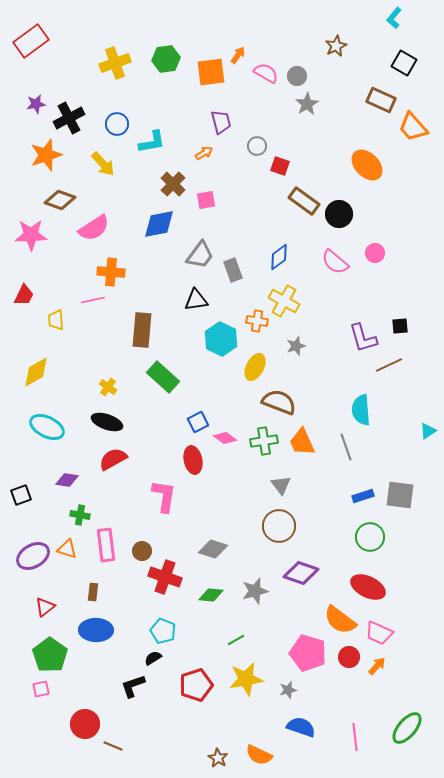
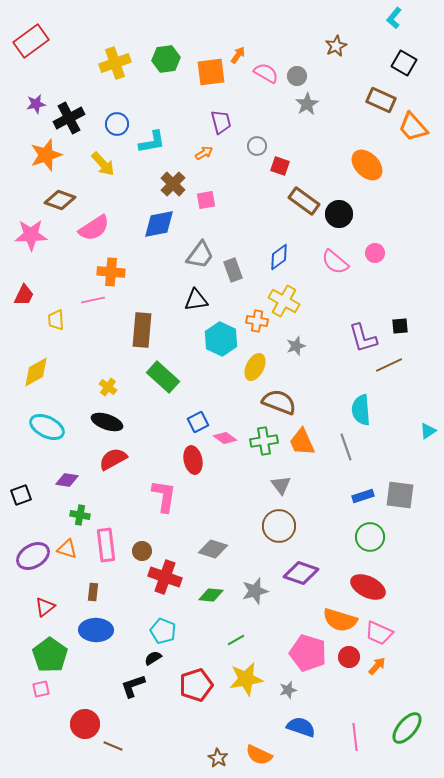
orange semicircle at (340, 620): rotated 20 degrees counterclockwise
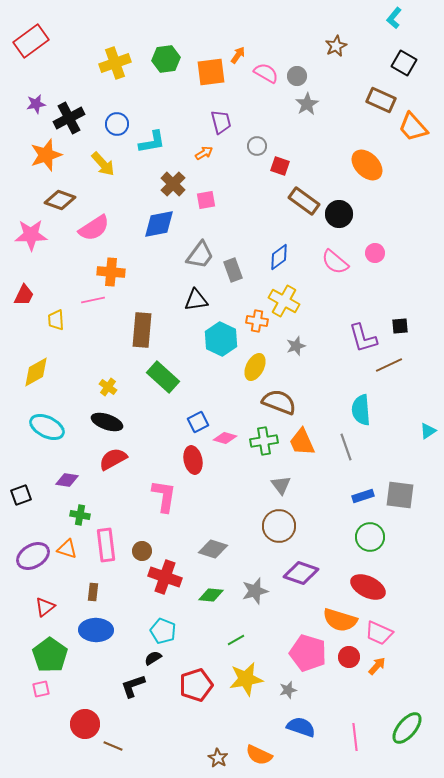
pink diamond at (225, 438): rotated 20 degrees counterclockwise
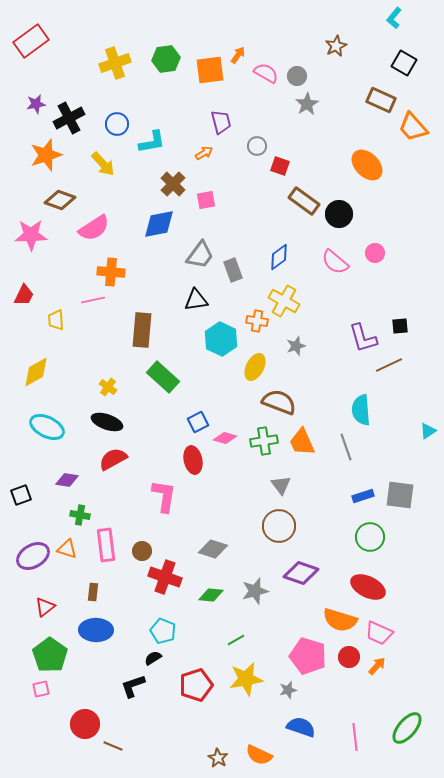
orange square at (211, 72): moved 1 px left, 2 px up
pink pentagon at (308, 653): moved 3 px down
